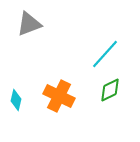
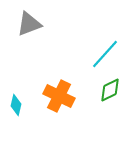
cyan diamond: moved 5 px down
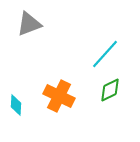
cyan diamond: rotated 10 degrees counterclockwise
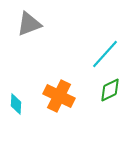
cyan diamond: moved 1 px up
